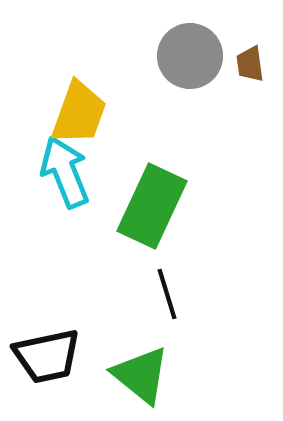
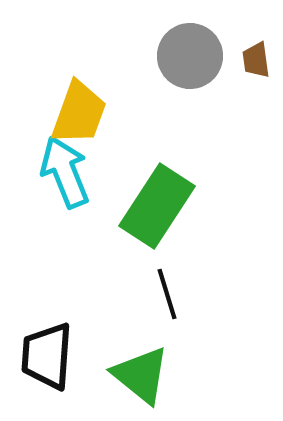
brown trapezoid: moved 6 px right, 4 px up
green rectangle: moved 5 px right; rotated 8 degrees clockwise
black trapezoid: rotated 106 degrees clockwise
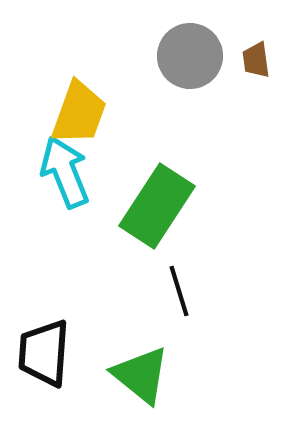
black line: moved 12 px right, 3 px up
black trapezoid: moved 3 px left, 3 px up
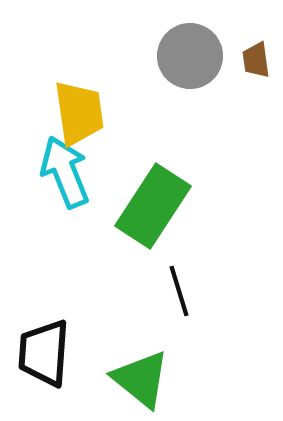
yellow trapezoid: rotated 28 degrees counterclockwise
green rectangle: moved 4 px left
green triangle: moved 4 px down
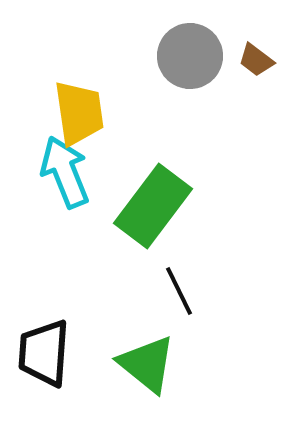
brown trapezoid: rotated 45 degrees counterclockwise
green rectangle: rotated 4 degrees clockwise
black line: rotated 9 degrees counterclockwise
green triangle: moved 6 px right, 15 px up
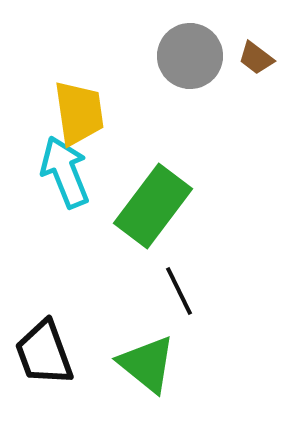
brown trapezoid: moved 2 px up
black trapezoid: rotated 24 degrees counterclockwise
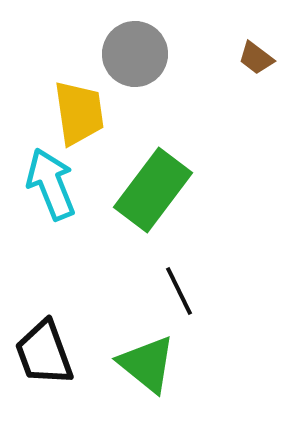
gray circle: moved 55 px left, 2 px up
cyan arrow: moved 14 px left, 12 px down
green rectangle: moved 16 px up
